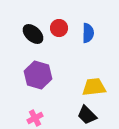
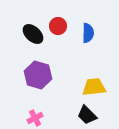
red circle: moved 1 px left, 2 px up
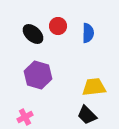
pink cross: moved 10 px left, 1 px up
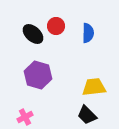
red circle: moved 2 px left
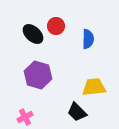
blue semicircle: moved 6 px down
black trapezoid: moved 10 px left, 3 px up
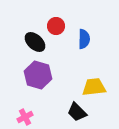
black ellipse: moved 2 px right, 8 px down
blue semicircle: moved 4 px left
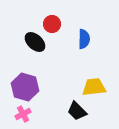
red circle: moved 4 px left, 2 px up
purple hexagon: moved 13 px left, 12 px down
black trapezoid: moved 1 px up
pink cross: moved 2 px left, 3 px up
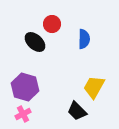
yellow trapezoid: rotated 55 degrees counterclockwise
